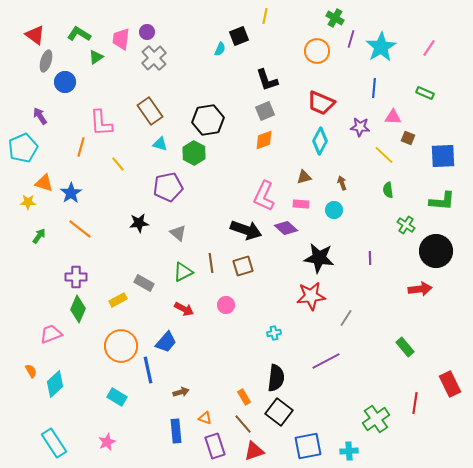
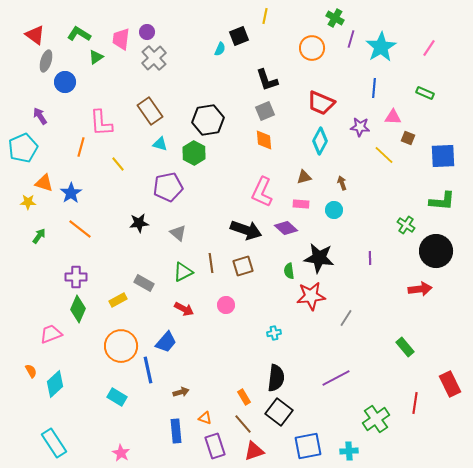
orange circle at (317, 51): moved 5 px left, 3 px up
orange diamond at (264, 140): rotated 75 degrees counterclockwise
green semicircle at (388, 190): moved 99 px left, 81 px down
pink L-shape at (264, 196): moved 2 px left, 4 px up
purple line at (326, 361): moved 10 px right, 17 px down
pink star at (107, 442): moved 14 px right, 11 px down; rotated 18 degrees counterclockwise
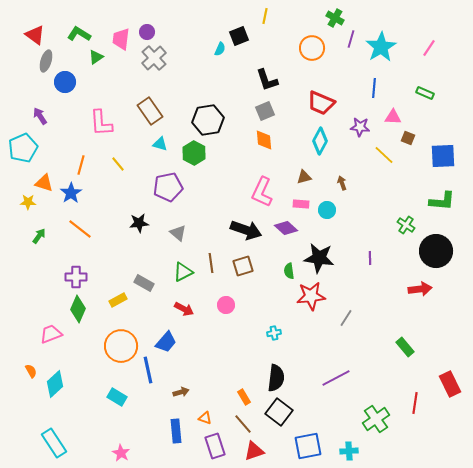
orange line at (81, 147): moved 18 px down
cyan circle at (334, 210): moved 7 px left
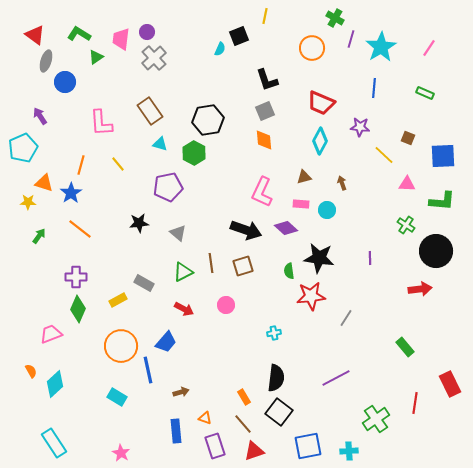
pink triangle at (393, 117): moved 14 px right, 67 px down
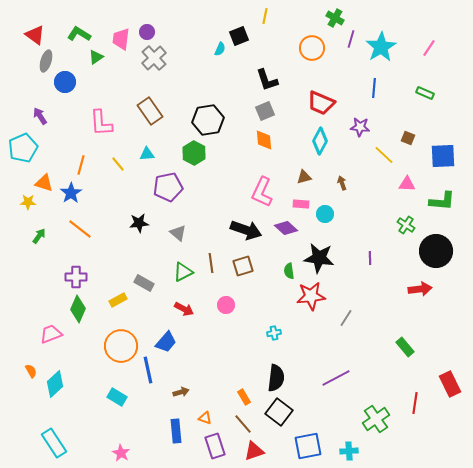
cyan triangle at (160, 144): moved 13 px left, 10 px down; rotated 21 degrees counterclockwise
cyan circle at (327, 210): moved 2 px left, 4 px down
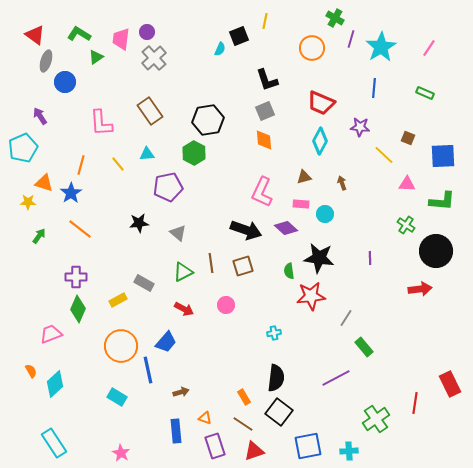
yellow line at (265, 16): moved 5 px down
green rectangle at (405, 347): moved 41 px left
brown line at (243, 424): rotated 15 degrees counterclockwise
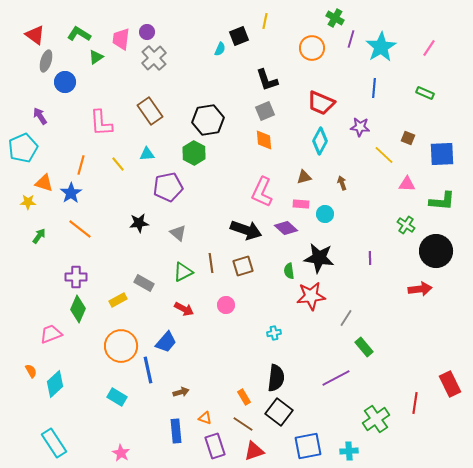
blue square at (443, 156): moved 1 px left, 2 px up
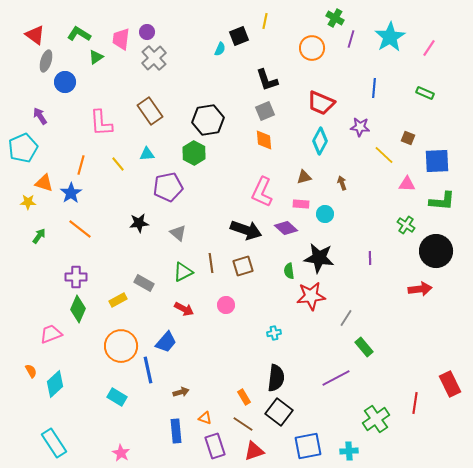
cyan star at (381, 47): moved 9 px right, 10 px up
blue square at (442, 154): moved 5 px left, 7 px down
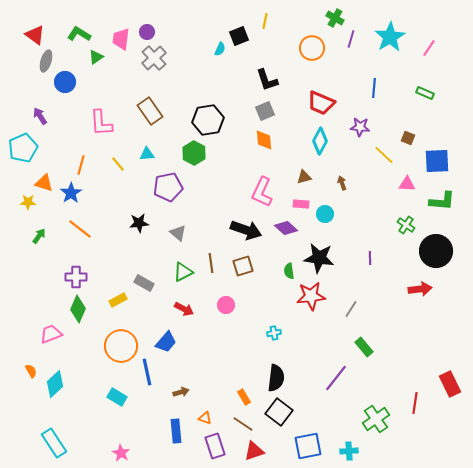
gray line at (346, 318): moved 5 px right, 9 px up
blue line at (148, 370): moved 1 px left, 2 px down
purple line at (336, 378): rotated 24 degrees counterclockwise
